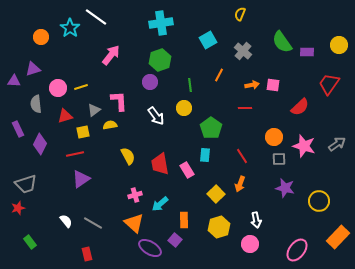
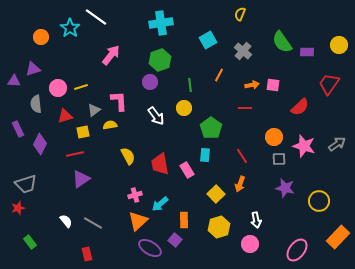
orange triangle at (134, 223): moved 4 px right, 2 px up; rotated 35 degrees clockwise
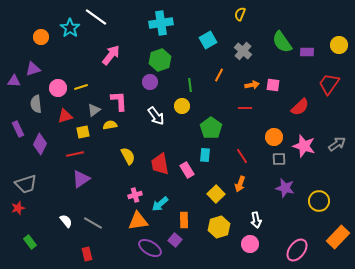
yellow circle at (184, 108): moved 2 px left, 2 px up
orange triangle at (138, 221): rotated 35 degrees clockwise
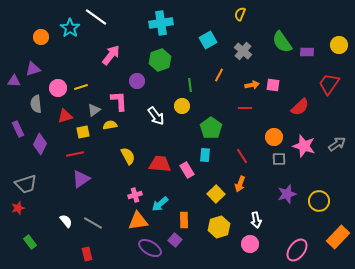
purple circle at (150, 82): moved 13 px left, 1 px up
red trapezoid at (160, 164): rotated 105 degrees clockwise
purple star at (285, 188): moved 2 px right, 6 px down; rotated 30 degrees counterclockwise
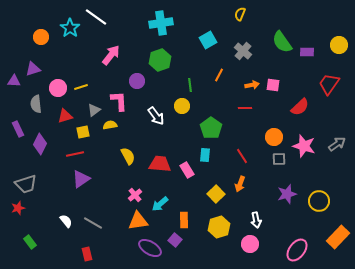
pink cross at (135, 195): rotated 24 degrees counterclockwise
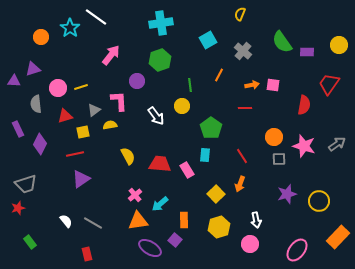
red semicircle at (300, 107): moved 4 px right, 2 px up; rotated 36 degrees counterclockwise
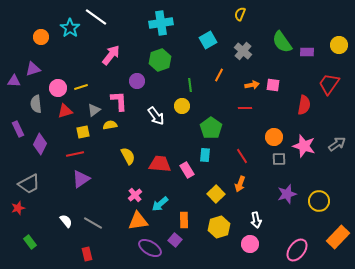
red triangle at (65, 116): moved 5 px up
gray trapezoid at (26, 184): moved 3 px right; rotated 10 degrees counterclockwise
